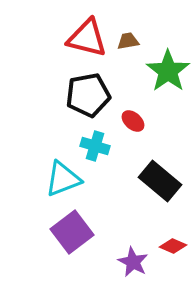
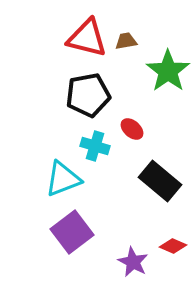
brown trapezoid: moved 2 px left
red ellipse: moved 1 px left, 8 px down
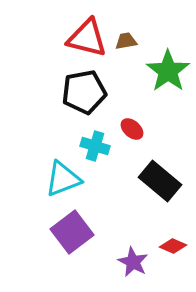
black pentagon: moved 4 px left, 3 px up
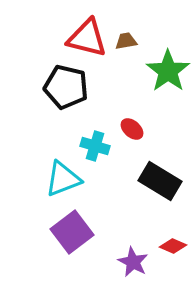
black pentagon: moved 18 px left, 5 px up; rotated 24 degrees clockwise
black rectangle: rotated 9 degrees counterclockwise
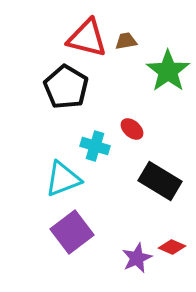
black pentagon: rotated 18 degrees clockwise
red diamond: moved 1 px left, 1 px down
purple star: moved 4 px right, 4 px up; rotated 20 degrees clockwise
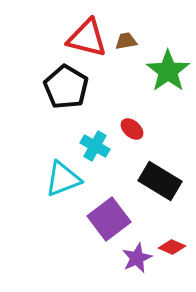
cyan cross: rotated 12 degrees clockwise
purple square: moved 37 px right, 13 px up
